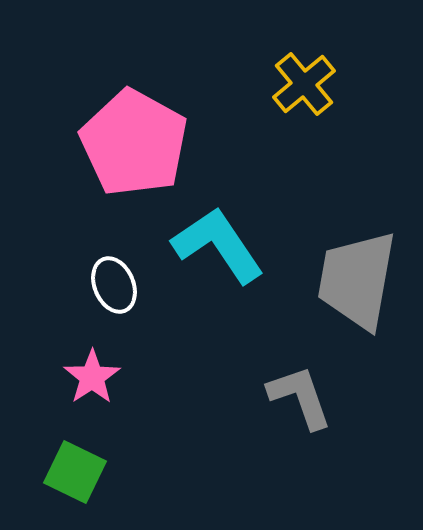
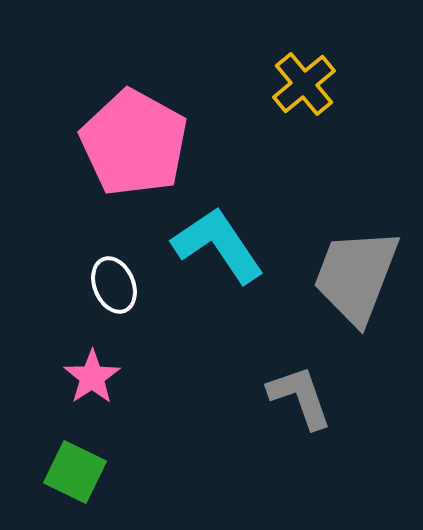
gray trapezoid: moved 1 px left, 4 px up; rotated 11 degrees clockwise
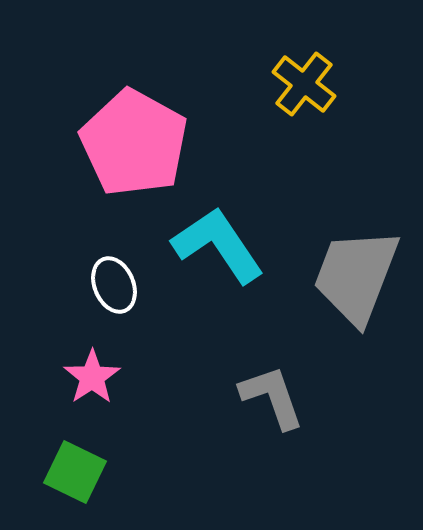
yellow cross: rotated 12 degrees counterclockwise
gray L-shape: moved 28 px left
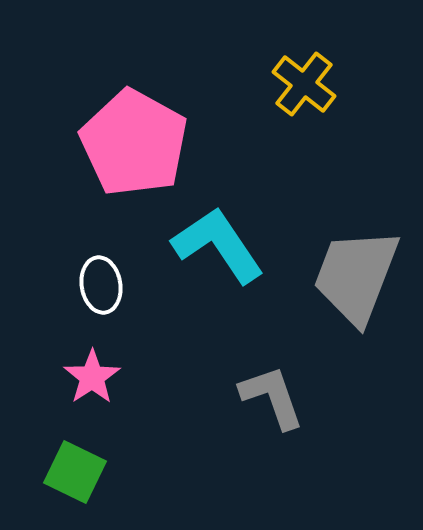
white ellipse: moved 13 px left; rotated 14 degrees clockwise
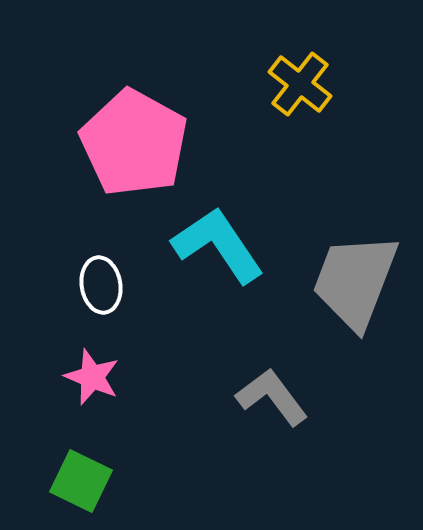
yellow cross: moved 4 px left
gray trapezoid: moved 1 px left, 5 px down
pink star: rotated 16 degrees counterclockwise
gray L-shape: rotated 18 degrees counterclockwise
green square: moved 6 px right, 9 px down
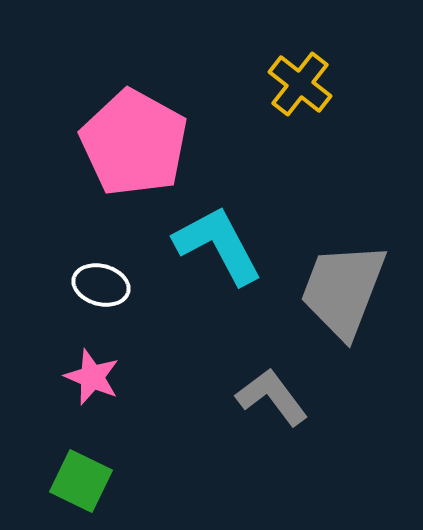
cyan L-shape: rotated 6 degrees clockwise
gray trapezoid: moved 12 px left, 9 px down
white ellipse: rotated 66 degrees counterclockwise
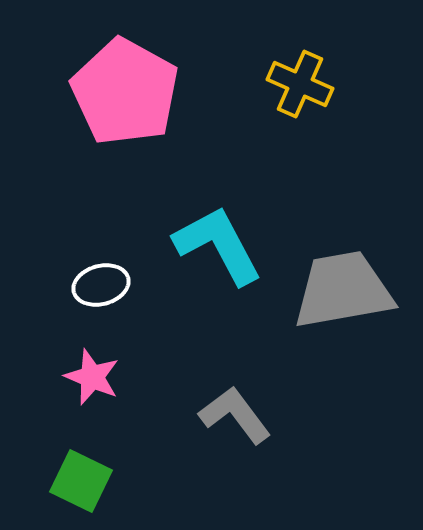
yellow cross: rotated 14 degrees counterclockwise
pink pentagon: moved 9 px left, 51 px up
white ellipse: rotated 30 degrees counterclockwise
gray trapezoid: rotated 59 degrees clockwise
gray L-shape: moved 37 px left, 18 px down
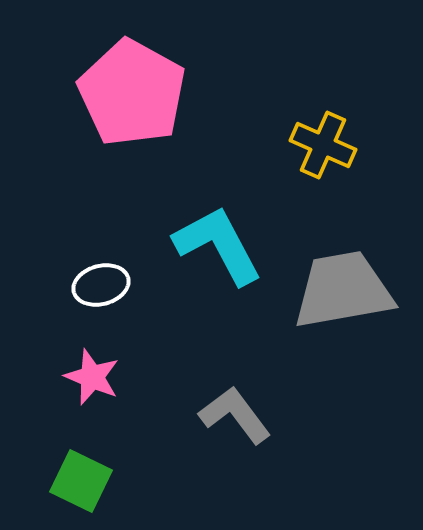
yellow cross: moved 23 px right, 61 px down
pink pentagon: moved 7 px right, 1 px down
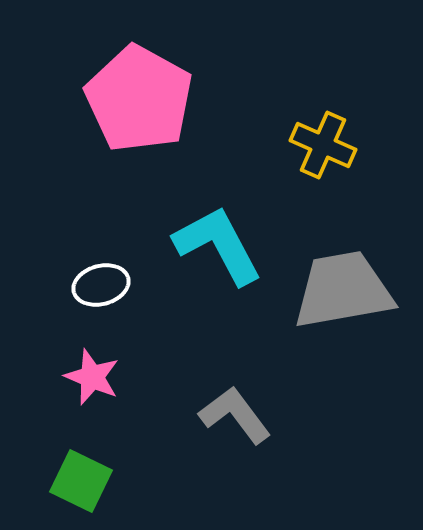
pink pentagon: moved 7 px right, 6 px down
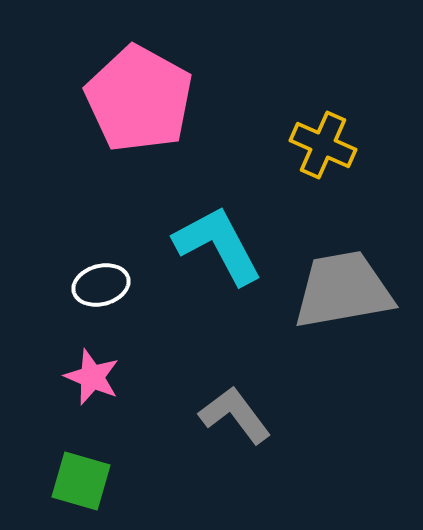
green square: rotated 10 degrees counterclockwise
